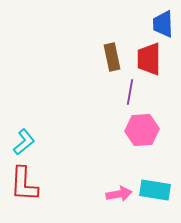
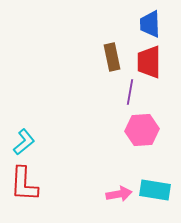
blue trapezoid: moved 13 px left
red trapezoid: moved 3 px down
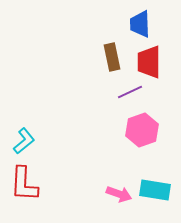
blue trapezoid: moved 10 px left
purple line: rotated 55 degrees clockwise
pink hexagon: rotated 16 degrees counterclockwise
cyan L-shape: moved 1 px up
pink arrow: rotated 30 degrees clockwise
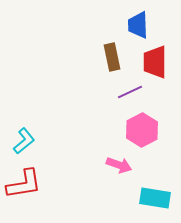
blue trapezoid: moved 2 px left, 1 px down
red trapezoid: moved 6 px right
pink hexagon: rotated 8 degrees counterclockwise
red L-shape: rotated 102 degrees counterclockwise
cyan rectangle: moved 8 px down
pink arrow: moved 29 px up
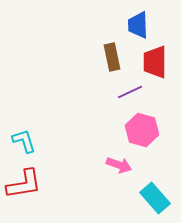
pink hexagon: rotated 16 degrees counterclockwise
cyan L-shape: rotated 68 degrees counterclockwise
cyan rectangle: rotated 40 degrees clockwise
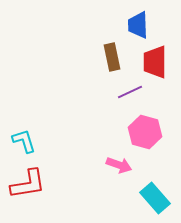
pink hexagon: moved 3 px right, 2 px down
red L-shape: moved 4 px right
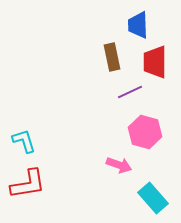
cyan rectangle: moved 2 px left
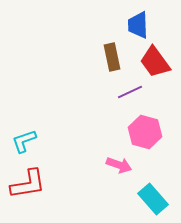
red trapezoid: rotated 36 degrees counterclockwise
cyan L-shape: rotated 92 degrees counterclockwise
cyan rectangle: moved 1 px down
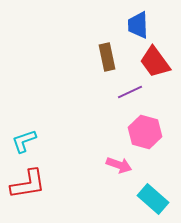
brown rectangle: moved 5 px left
cyan rectangle: rotated 8 degrees counterclockwise
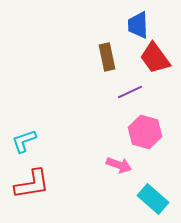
red trapezoid: moved 4 px up
red L-shape: moved 4 px right
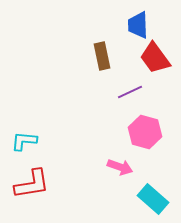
brown rectangle: moved 5 px left, 1 px up
cyan L-shape: rotated 24 degrees clockwise
pink arrow: moved 1 px right, 2 px down
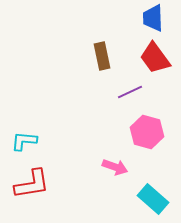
blue trapezoid: moved 15 px right, 7 px up
pink hexagon: moved 2 px right
pink arrow: moved 5 px left
